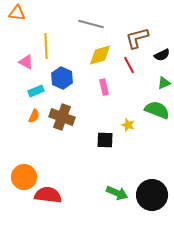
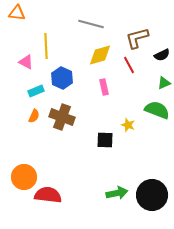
green arrow: rotated 35 degrees counterclockwise
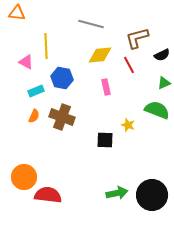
yellow diamond: rotated 10 degrees clockwise
blue hexagon: rotated 15 degrees counterclockwise
pink rectangle: moved 2 px right
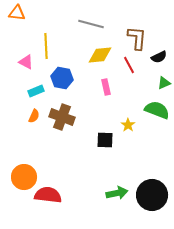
brown L-shape: rotated 110 degrees clockwise
black semicircle: moved 3 px left, 2 px down
yellow star: rotated 16 degrees clockwise
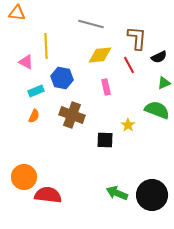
brown cross: moved 10 px right, 2 px up
green arrow: rotated 145 degrees counterclockwise
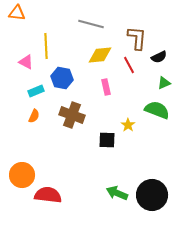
black square: moved 2 px right
orange circle: moved 2 px left, 2 px up
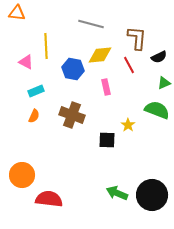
blue hexagon: moved 11 px right, 9 px up
red semicircle: moved 1 px right, 4 px down
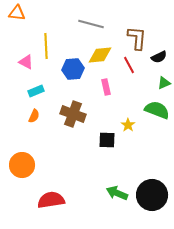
blue hexagon: rotated 15 degrees counterclockwise
brown cross: moved 1 px right, 1 px up
orange circle: moved 10 px up
red semicircle: moved 2 px right, 1 px down; rotated 16 degrees counterclockwise
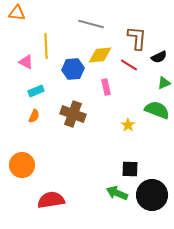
red line: rotated 30 degrees counterclockwise
black square: moved 23 px right, 29 px down
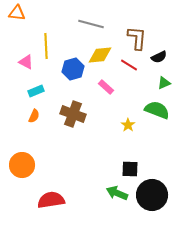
blue hexagon: rotated 10 degrees counterclockwise
pink rectangle: rotated 35 degrees counterclockwise
